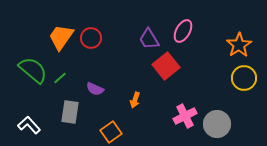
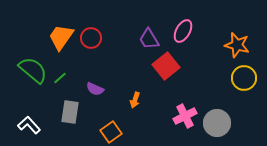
orange star: moved 2 px left; rotated 25 degrees counterclockwise
gray circle: moved 1 px up
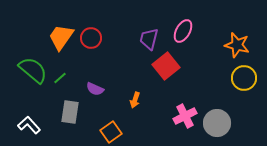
purple trapezoid: rotated 45 degrees clockwise
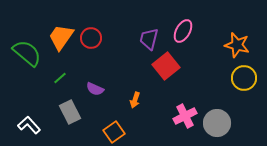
green semicircle: moved 6 px left, 17 px up
gray rectangle: rotated 35 degrees counterclockwise
orange square: moved 3 px right
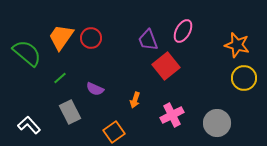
purple trapezoid: moved 1 px left, 1 px down; rotated 35 degrees counterclockwise
pink cross: moved 13 px left, 1 px up
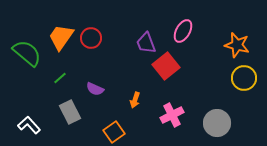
purple trapezoid: moved 2 px left, 3 px down
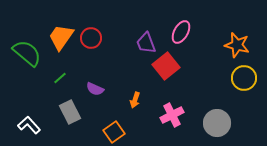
pink ellipse: moved 2 px left, 1 px down
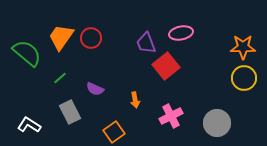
pink ellipse: moved 1 px down; rotated 50 degrees clockwise
orange star: moved 6 px right, 2 px down; rotated 15 degrees counterclockwise
orange arrow: rotated 28 degrees counterclockwise
pink cross: moved 1 px left, 1 px down
white L-shape: rotated 15 degrees counterclockwise
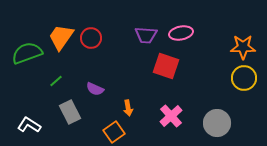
purple trapezoid: moved 8 px up; rotated 65 degrees counterclockwise
green semicircle: rotated 60 degrees counterclockwise
red square: rotated 32 degrees counterclockwise
green line: moved 4 px left, 3 px down
orange arrow: moved 7 px left, 8 px down
pink cross: rotated 15 degrees counterclockwise
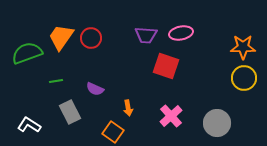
green line: rotated 32 degrees clockwise
orange square: moved 1 px left; rotated 20 degrees counterclockwise
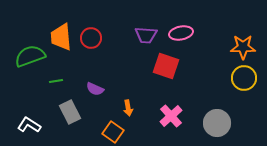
orange trapezoid: rotated 40 degrees counterclockwise
green semicircle: moved 3 px right, 3 px down
